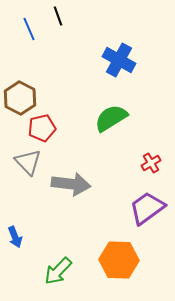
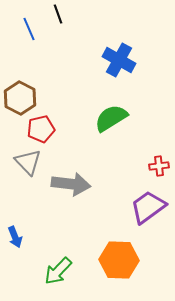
black line: moved 2 px up
red pentagon: moved 1 px left, 1 px down
red cross: moved 8 px right, 3 px down; rotated 24 degrees clockwise
purple trapezoid: moved 1 px right, 1 px up
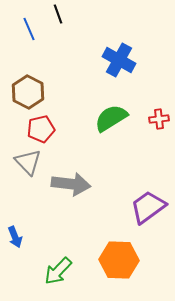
brown hexagon: moved 8 px right, 6 px up
red cross: moved 47 px up
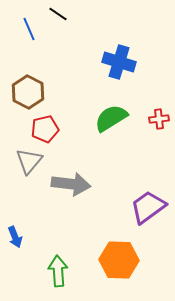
black line: rotated 36 degrees counterclockwise
blue cross: moved 2 px down; rotated 12 degrees counterclockwise
red pentagon: moved 4 px right
gray triangle: moved 1 px right, 1 px up; rotated 24 degrees clockwise
green arrow: rotated 132 degrees clockwise
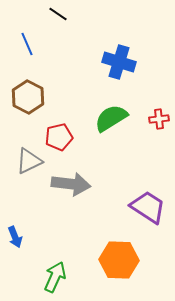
blue line: moved 2 px left, 15 px down
brown hexagon: moved 5 px down
red pentagon: moved 14 px right, 8 px down
gray triangle: rotated 24 degrees clockwise
purple trapezoid: rotated 69 degrees clockwise
green arrow: moved 3 px left, 6 px down; rotated 28 degrees clockwise
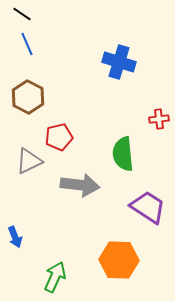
black line: moved 36 px left
green semicircle: moved 12 px right, 36 px down; rotated 64 degrees counterclockwise
gray arrow: moved 9 px right, 1 px down
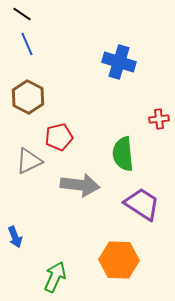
purple trapezoid: moved 6 px left, 3 px up
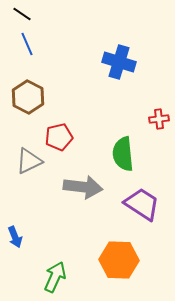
gray arrow: moved 3 px right, 2 px down
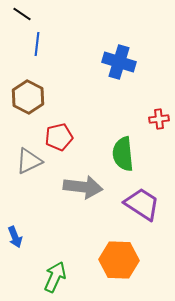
blue line: moved 10 px right; rotated 30 degrees clockwise
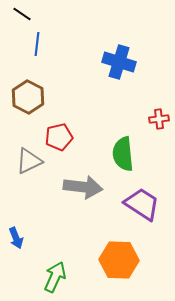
blue arrow: moved 1 px right, 1 px down
